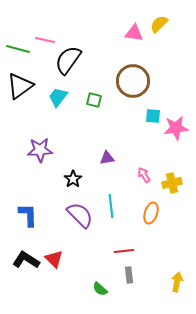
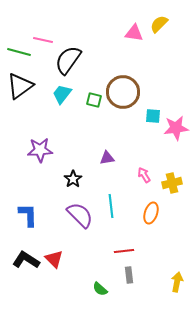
pink line: moved 2 px left
green line: moved 1 px right, 3 px down
brown circle: moved 10 px left, 11 px down
cyan trapezoid: moved 4 px right, 3 px up
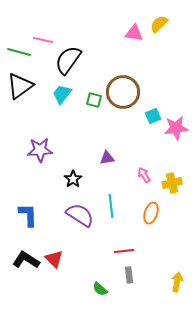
cyan square: rotated 28 degrees counterclockwise
purple semicircle: rotated 12 degrees counterclockwise
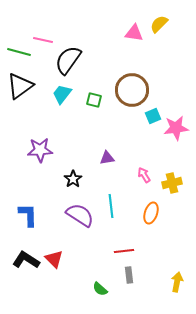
brown circle: moved 9 px right, 2 px up
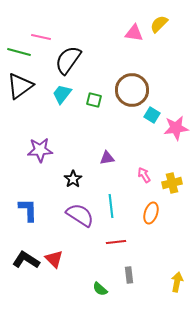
pink line: moved 2 px left, 3 px up
cyan square: moved 1 px left, 1 px up; rotated 35 degrees counterclockwise
blue L-shape: moved 5 px up
red line: moved 8 px left, 9 px up
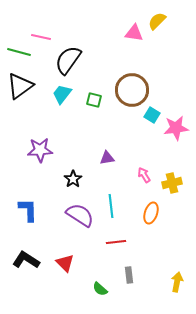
yellow semicircle: moved 2 px left, 3 px up
red triangle: moved 11 px right, 4 px down
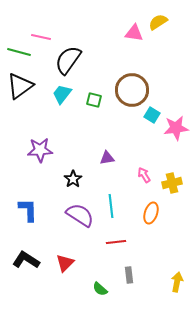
yellow semicircle: moved 1 px right, 1 px down; rotated 12 degrees clockwise
red triangle: rotated 30 degrees clockwise
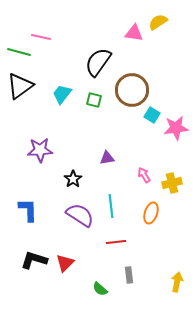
black semicircle: moved 30 px right, 2 px down
black L-shape: moved 8 px right; rotated 16 degrees counterclockwise
